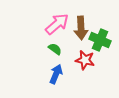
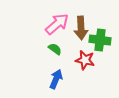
green cross: rotated 15 degrees counterclockwise
blue arrow: moved 5 px down
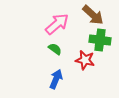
brown arrow: moved 12 px right, 13 px up; rotated 45 degrees counterclockwise
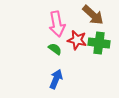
pink arrow: rotated 120 degrees clockwise
green cross: moved 1 px left, 3 px down
red star: moved 8 px left, 20 px up
